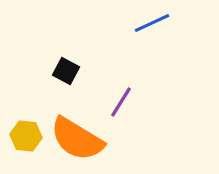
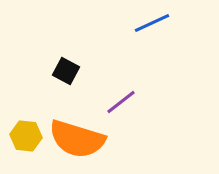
purple line: rotated 20 degrees clockwise
orange semicircle: rotated 14 degrees counterclockwise
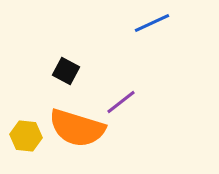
orange semicircle: moved 11 px up
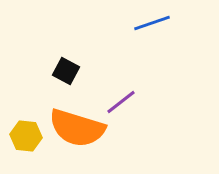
blue line: rotated 6 degrees clockwise
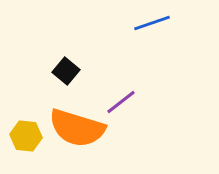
black square: rotated 12 degrees clockwise
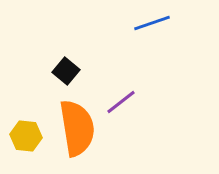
orange semicircle: rotated 116 degrees counterclockwise
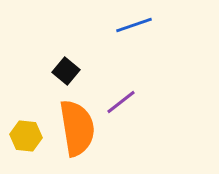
blue line: moved 18 px left, 2 px down
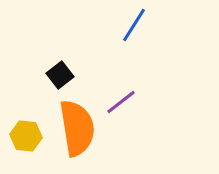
blue line: rotated 39 degrees counterclockwise
black square: moved 6 px left, 4 px down; rotated 12 degrees clockwise
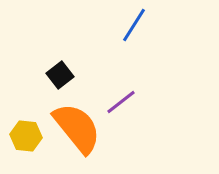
orange semicircle: rotated 30 degrees counterclockwise
